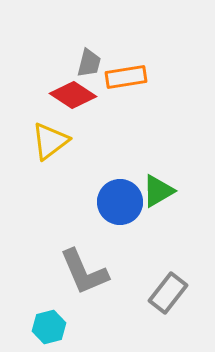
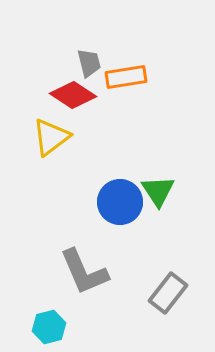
gray trapezoid: rotated 28 degrees counterclockwise
yellow triangle: moved 1 px right, 4 px up
green triangle: rotated 33 degrees counterclockwise
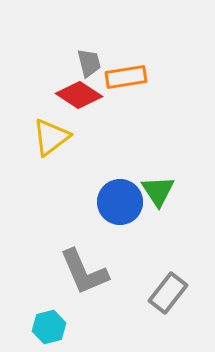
red diamond: moved 6 px right
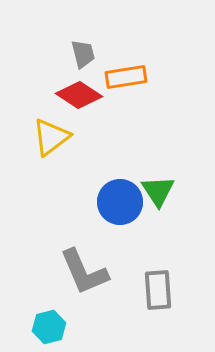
gray trapezoid: moved 6 px left, 9 px up
gray rectangle: moved 10 px left, 3 px up; rotated 42 degrees counterclockwise
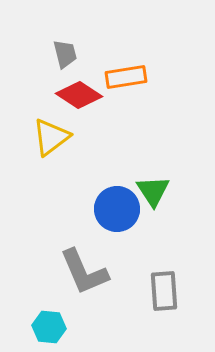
gray trapezoid: moved 18 px left
green triangle: moved 5 px left
blue circle: moved 3 px left, 7 px down
gray rectangle: moved 6 px right, 1 px down
cyan hexagon: rotated 20 degrees clockwise
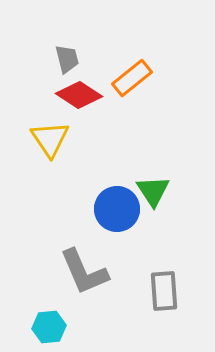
gray trapezoid: moved 2 px right, 5 px down
orange rectangle: moved 6 px right, 1 px down; rotated 30 degrees counterclockwise
yellow triangle: moved 1 px left, 2 px down; rotated 27 degrees counterclockwise
cyan hexagon: rotated 12 degrees counterclockwise
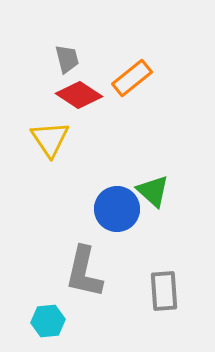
green triangle: rotated 15 degrees counterclockwise
gray L-shape: rotated 36 degrees clockwise
cyan hexagon: moved 1 px left, 6 px up
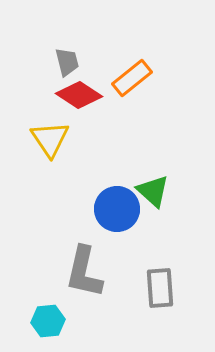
gray trapezoid: moved 3 px down
gray rectangle: moved 4 px left, 3 px up
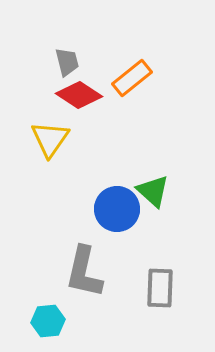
yellow triangle: rotated 9 degrees clockwise
gray rectangle: rotated 6 degrees clockwise
